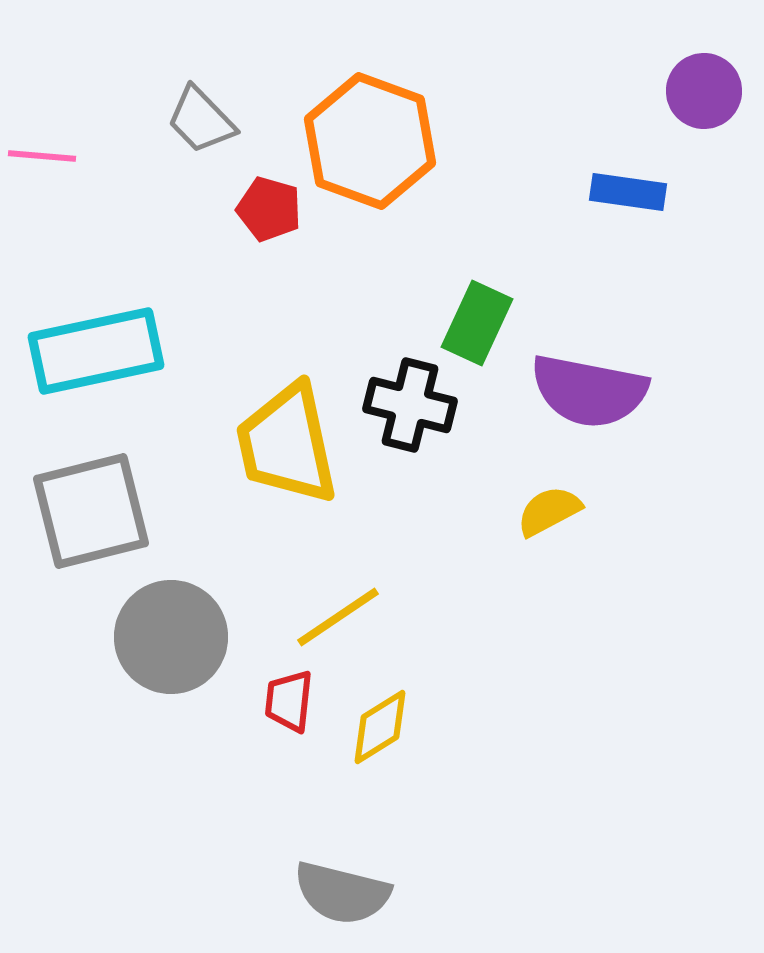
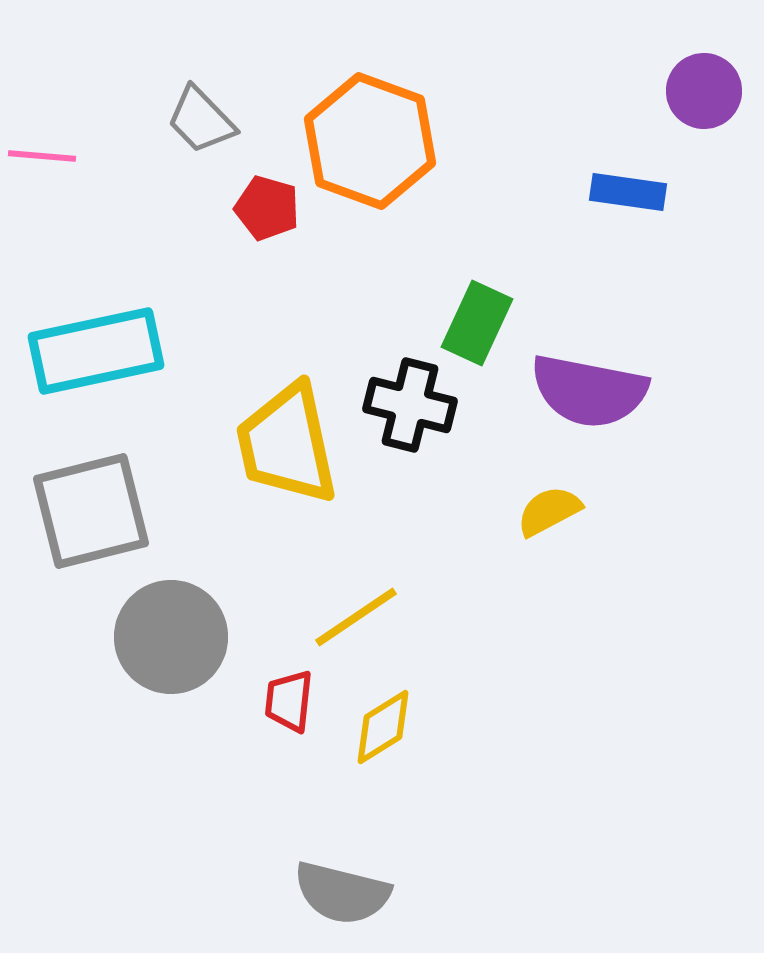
red pentagon: moved 2 px left, 1 px up
yellow line: moved 18 px right
yellow diamond: moved 3 px right
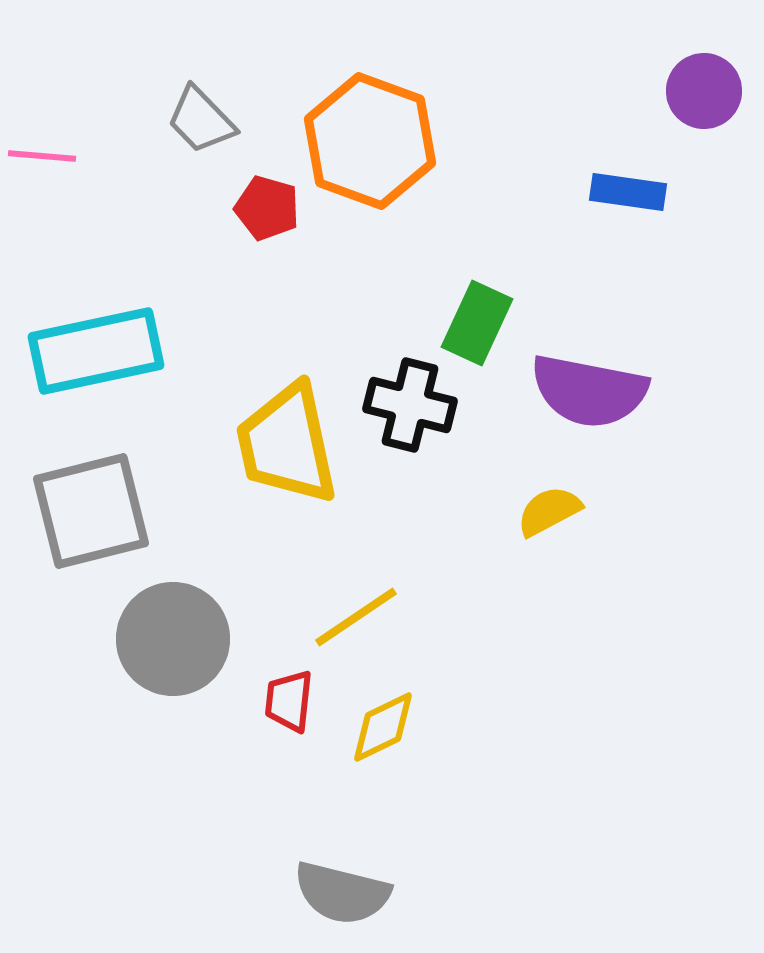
gray circle: moved 2 px right, 2 px down
yellow diamond: rotated 6 degrees clockwise
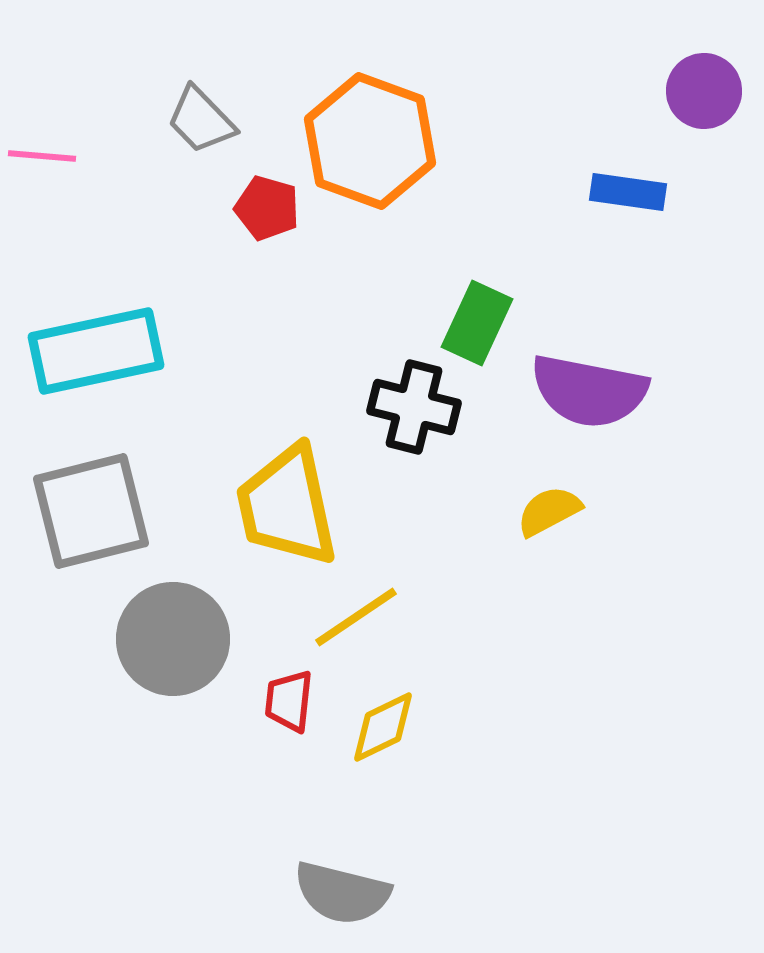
black cross: moved 4 px right, 2 px down
yellow trapezoid: moved 62 px down
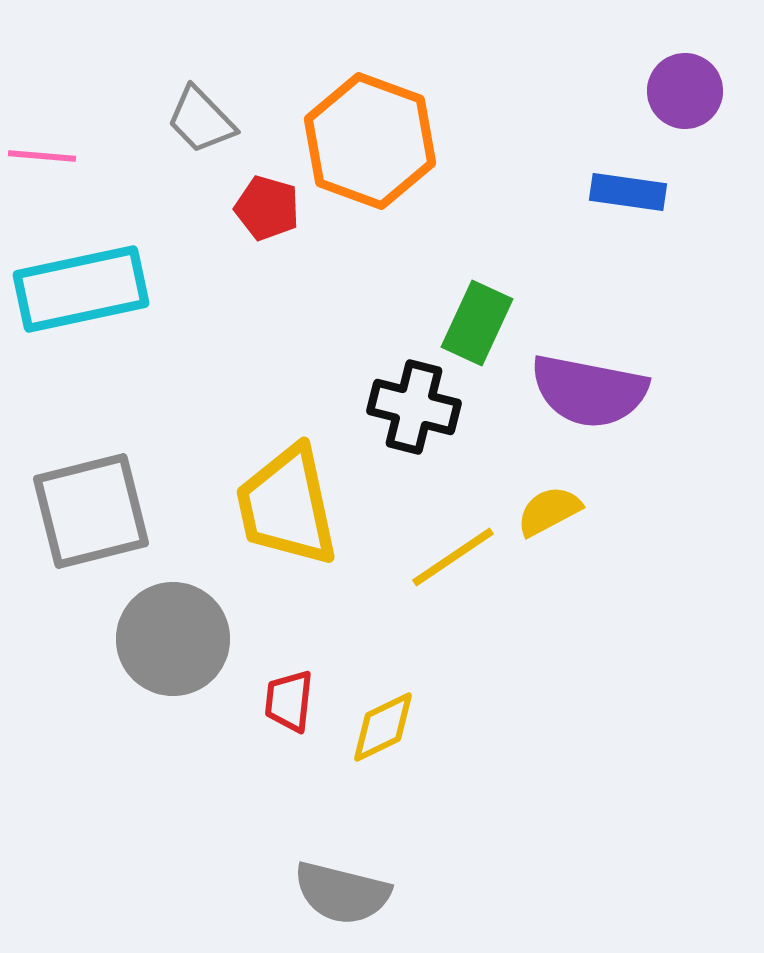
purple circle: moved 19 px left
cyan rectangle: moved 15 px left, 62 px up
yellow line: moved 97 px right, 60 px up
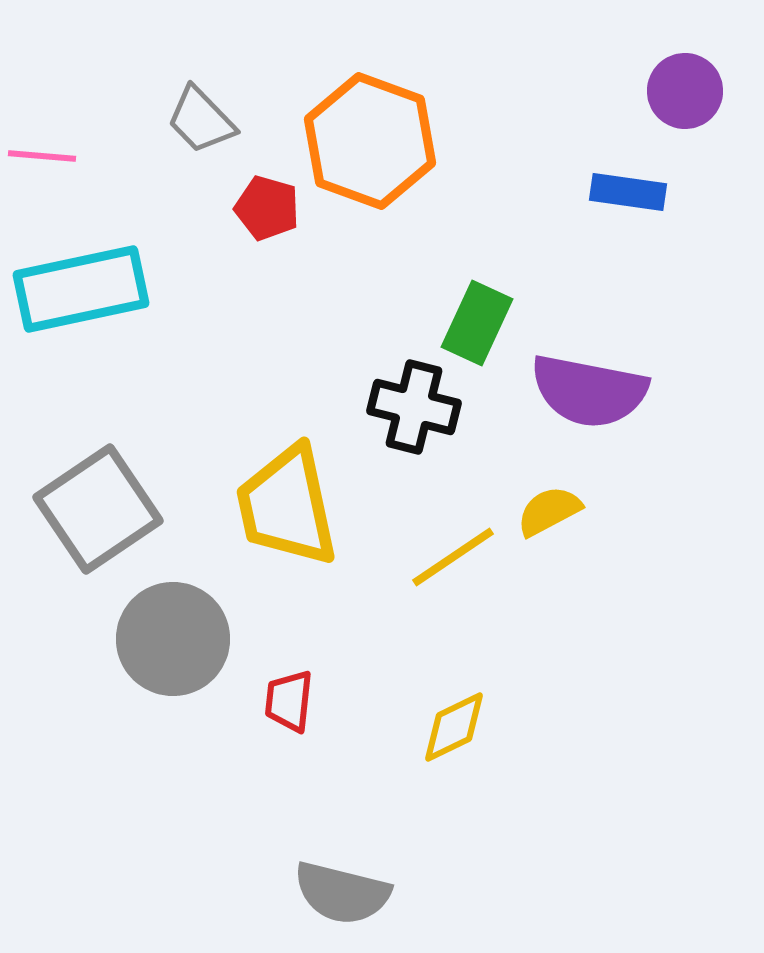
gray square: moved 7 px right, 2 px up; rotated 20 degrees counterclockwise
yellow diamond: moved 71 px right
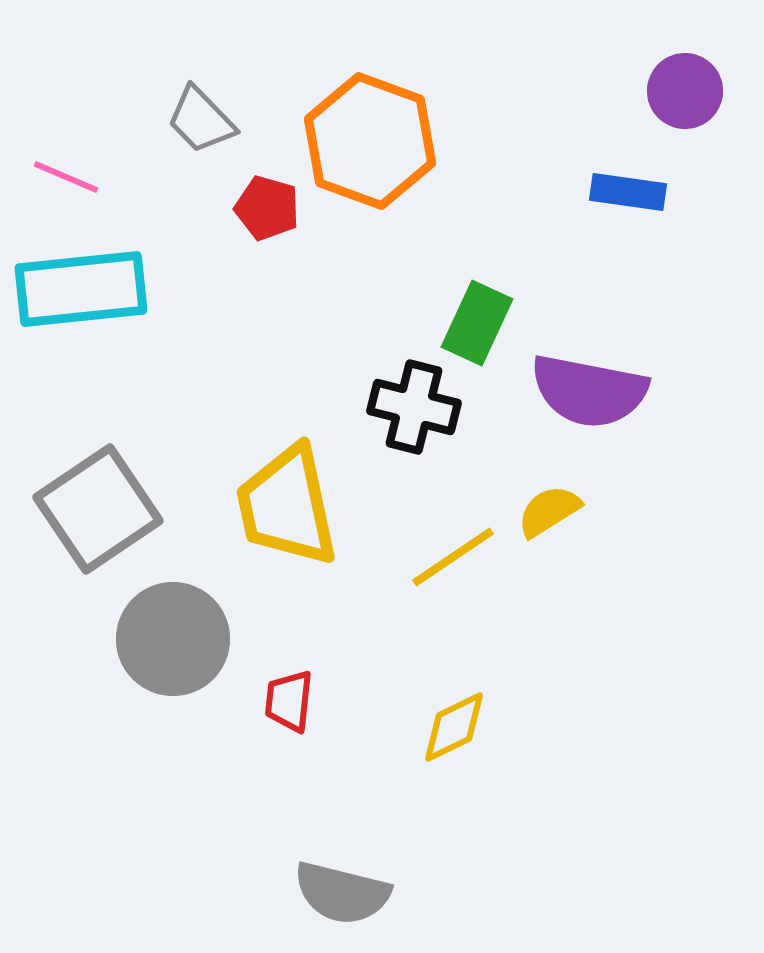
pink line: moved 24 px right, 21 px down; rotated 18 degrees clockwise
cyan rectangle: rotated 6 degrees clockwise
yellow semicircle: rotated 4 degrees counterclockwise
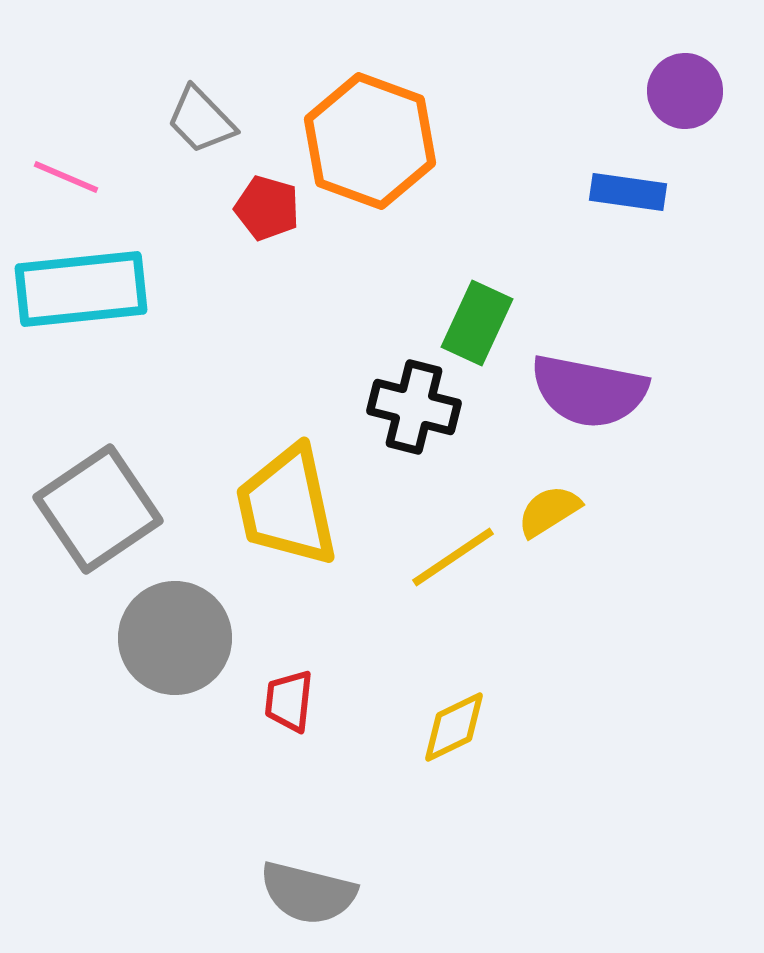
gray circle: moved 2 px right, 1 px up
gray semicircle: moved 34 px left
